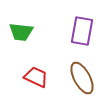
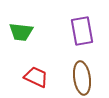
purple rectangle: rotated 20 degrees counterclockwise
brown ellipse: rotated 20 degrees clockwise
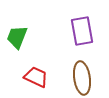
green trapezoid: moved 4 px left, 5 px down; rotated 105 degrees clockwise
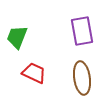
red trapezoid: moved 2 px left, 4 px up
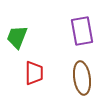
red trapezoid: rotated 65 degrees clockwise
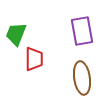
green trapezoid: moved 1 px left, 3 px up
red trapezoid: moved 14 px up
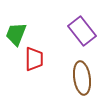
purple rectangle: rotated 28 degrees counterclockwise
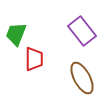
brown ellipse: rotated 20 degrees counterclockwise
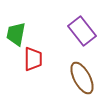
green trapezoid: rotated 10 degrees counterclockwise
red trapezoid: moved 1 px left
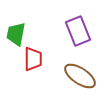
purple rectangle: moved 4 px left; rotated 16 degrees clockwise
brown ellipse: moved 2 px left, 2 px up; rotated 28 degrees counterclockwise
